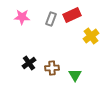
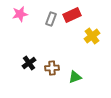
pink star: moved 2 px left, 3 px up; rotated 14 degrees counterclockwise
yellow cross: moved 1 px right
green triangle: moved 2 px down; rotated 40 degrees clockwise
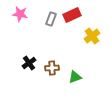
pink star: rotated 21 degrees clockwise
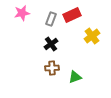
pink star: moved 2 px right, 1 px up; rotated 21 degrees counterclockwise
black cross: moved 22 px right, 19 px up
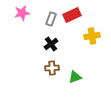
yellow cross: rotated 28 degrees clockwise
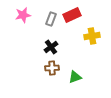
pink star: moved 1 px right, 2 px down
black cross: moved 3 px down
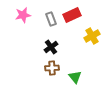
gray rectangle: rotated 40 degrees counterclockwise
yellow cross: rotated 21 degrees counterclockwise
green triangle: rotated 48 degrees counterclockwise
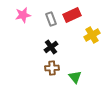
yellow cross: moved 1 px up
